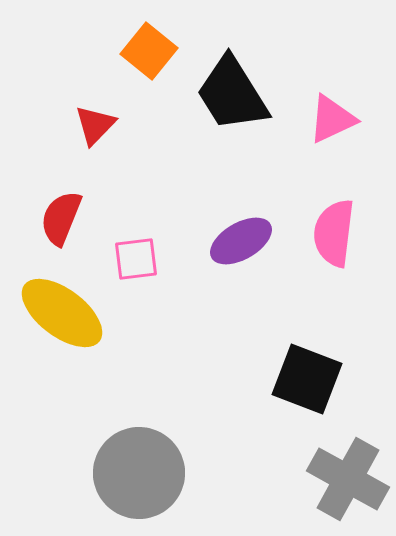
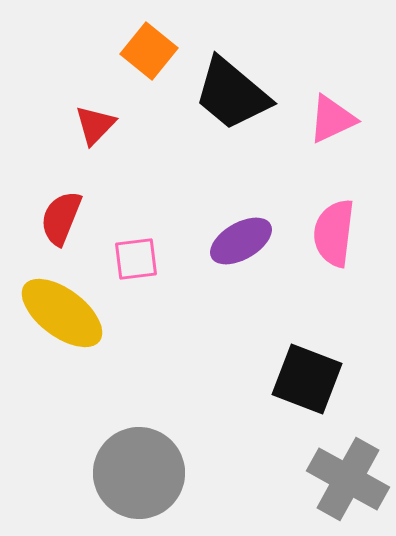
black trapezoid: rotated 18 degrees counterclockwise
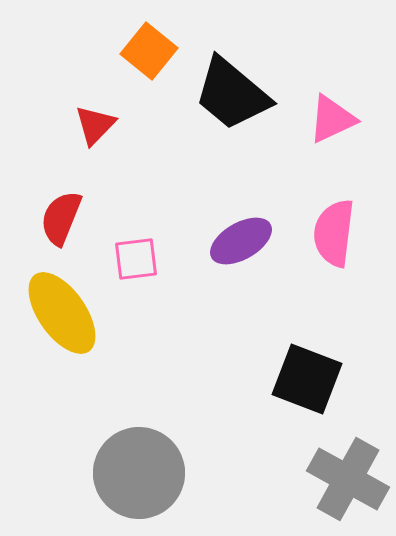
yellow ellipse: rotated 18 degrees clockwise
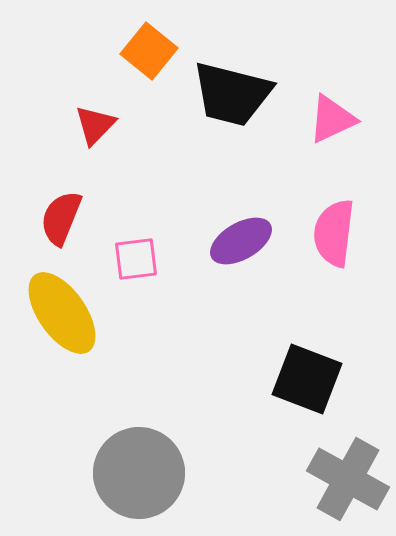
black trapezoid: rotated 26 degrees counterclockwise
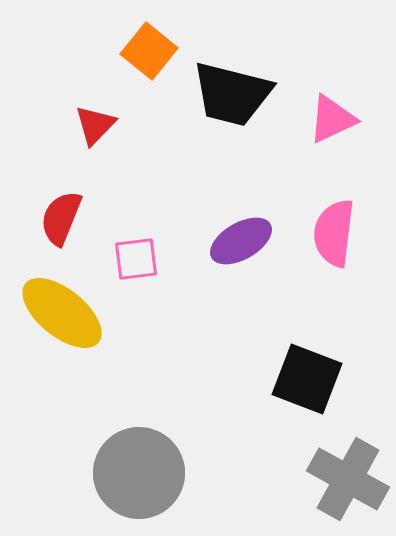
yellow ellipse: rotated 16 degrees counterclockwise
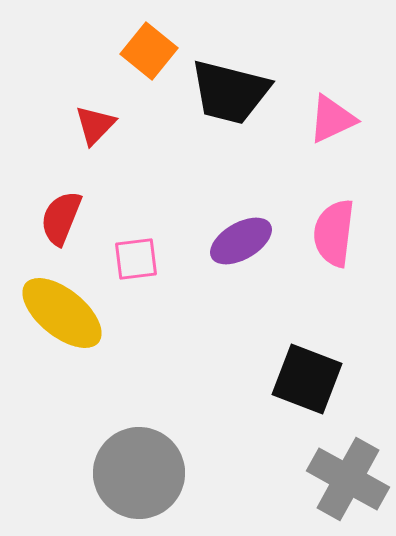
black trapezoid: moved 2 px left, 2 px up
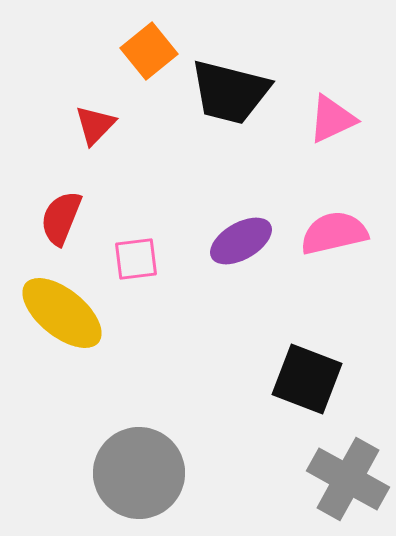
orange square: rotated 12 degrees clockwise
pink semicircle: rotated 70 degrees clockwise
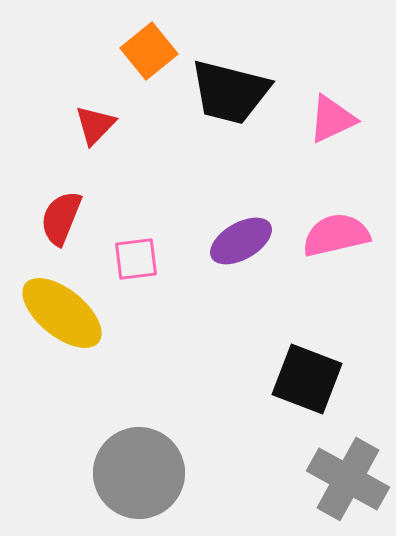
pink semicircle: moved 2 px right, 2 px down
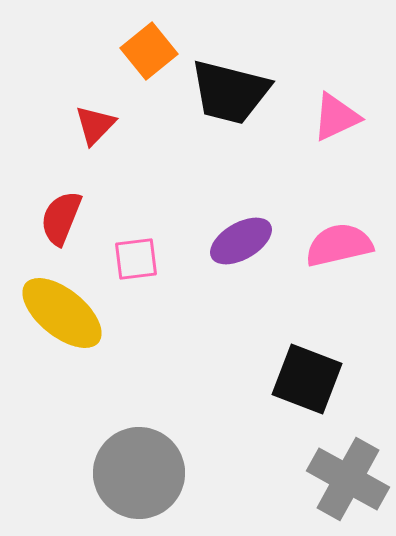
pink triangle: moved 4 px right, 2 px up
pink semicircle: moved 3 px right, 10 px down
